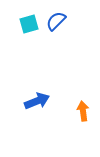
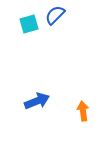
blue semicircle: moved 1 px left, 6 px up
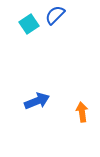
cyan square: rotated 18 degrees counterclockwise
orange arrow: moved 1 px left, 1 px down
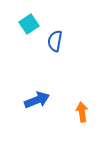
blue semicircle: moved 26 px down; rotated 35 degrees counterclockwise
blue arrow: moved 1 px up
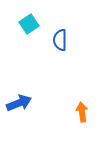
blue semicircle: moved 5 px right, 1 px up; rotated 10 degrees counterclockwise
blue arrow: moved 18 px left, 3 px down
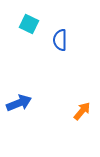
cyan square: rotated 30 degrees counterclockwise
orange arrow: moved 1 px up; rotated 48 degrees clockwise
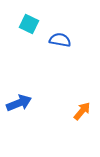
blue semicircle: rotated 100 degrees clockwise
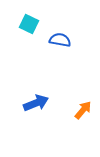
blue arrow: moved 17 px right
orange arrow: moved 1 px right, 1 px up
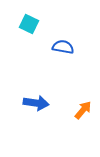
blue semicircle: moved 3 px right, 7 px down
blue arrow: rotated 30 degrees clockwise
